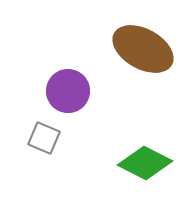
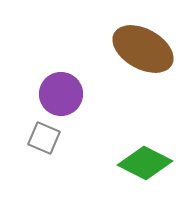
purple circle: moved 7 px left, 3 px down
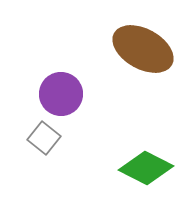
gray square: rotated 16 degrees clockwise
green diamond: moved 1 px right, 5 px down
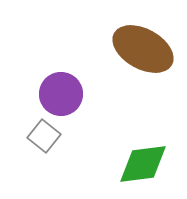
gray square: moved 2 px up
green diamond: moved 3 px left, 4 px up; rotated 34 degrees counterclockwise
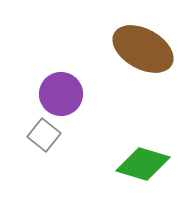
gray square: moved 1 px up
green diamond: rotated 24 degrees clockwise
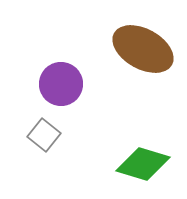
purple circle: moved 10 px up
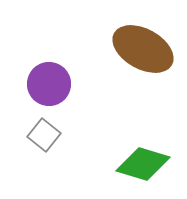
purple circle: moved 12 px left
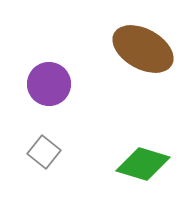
gray square: moved 17 px down
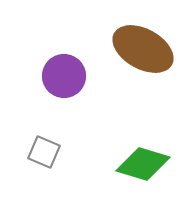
purple circle: moved 15 px right, 8 px up
gray square: rotated 16 degrees counterclockwise
